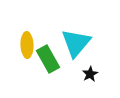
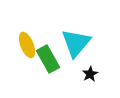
yellow ellipse: rotated 20 degrees counterclockwise
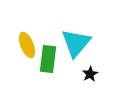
green rectangle: rotated 36 degrees clockwise
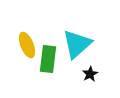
cyan triangle: moved 1 px right, 1 px down; rotated 8 degrees clockwise
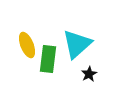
black star: moved 1 px left
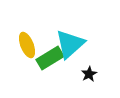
cyan triangle: moved 7 px left
green rectangle: moved 2 px right, 1 px up; rotated 52 degrees clockwise
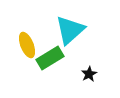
cyan triangle: moved 14 px up
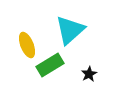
green rectangle: moved 7 px down
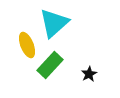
cyan triangle: moved 16 px left, 7 px up
green rectangle: rotated 16 degrees counterclockwise
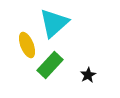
black star: moved 1 px left, 1 px down
